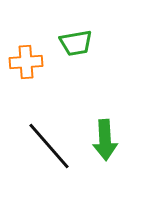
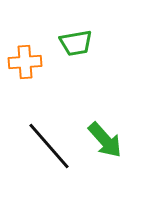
orange cross: moved 1 px left
green arrow: rotated 39 degrees counterclockwise
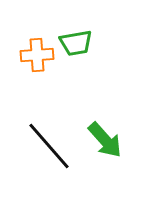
orange cross: moved 12 px right, 7 px up
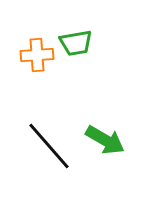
green arrow: rotated 18 degrees counterclockwise
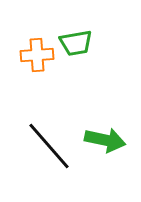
green arrow: rotated 18 degrees counterclockwise
